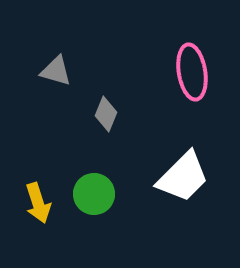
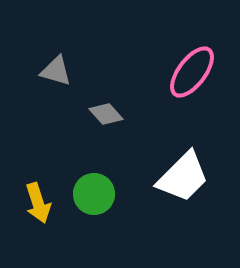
pink ellipse: rotated 46 degrees clockwise
gray diamond: rotated 64 degrees counterclockwise
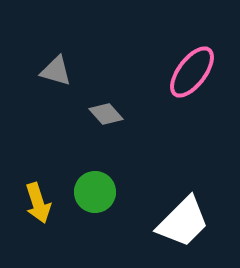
white trapezoid: moved 45 px down
green circle: moved 1 px right, 2 px up
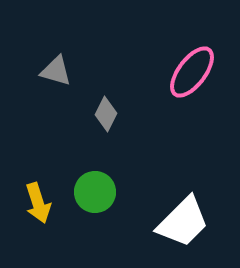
gray diamond: rotated 68 degrees clockwise
